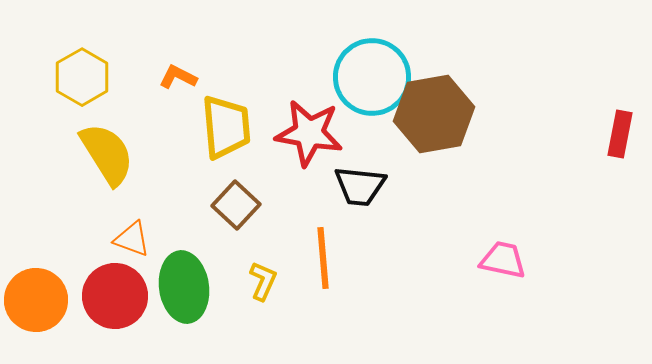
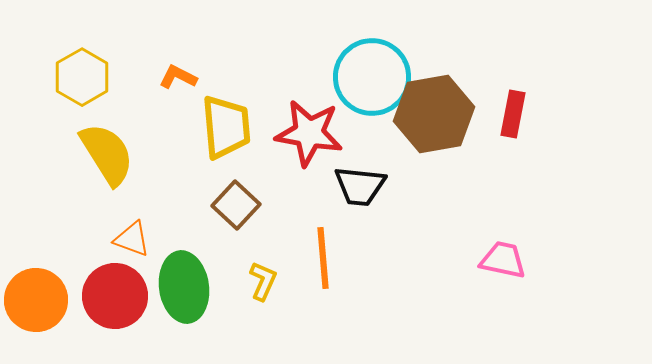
red rectangle: moved 107 px left, 20 px up
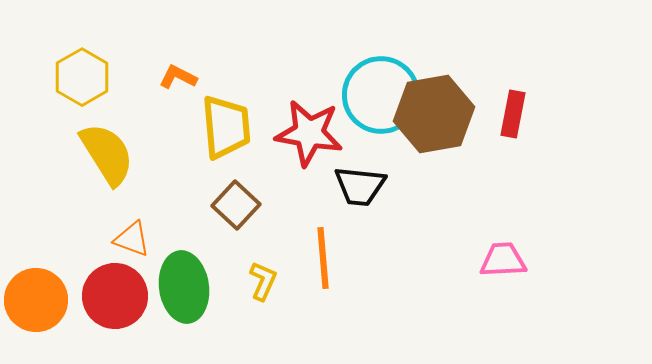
cyan circle: moved 9 px right, 18 px down
pink trapezoid: rotated 15 degrees counterclockwise
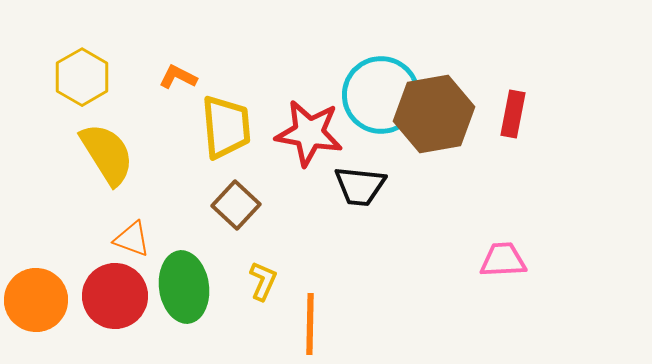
orange line: moved 13 px left, 66 px down; rotated 6 degrees clockwise
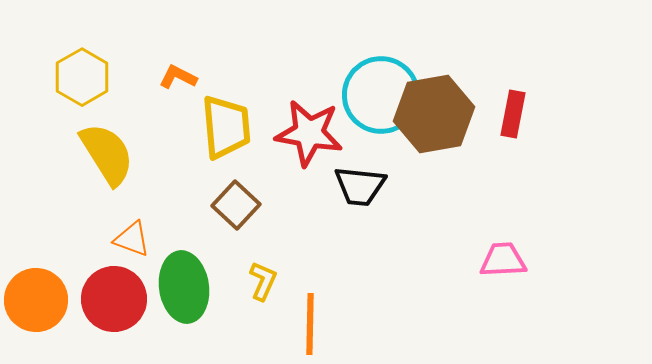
red circle: moved 1 px left, 3 px down
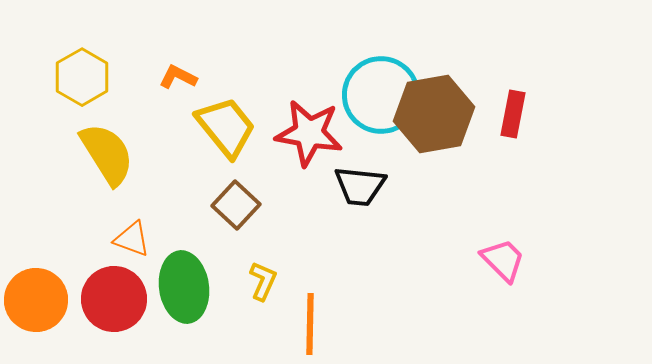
yellow trapezoid: rotated 34 degrees counterclockwise
pink trapezoid: rotated 48 degrees clockwise
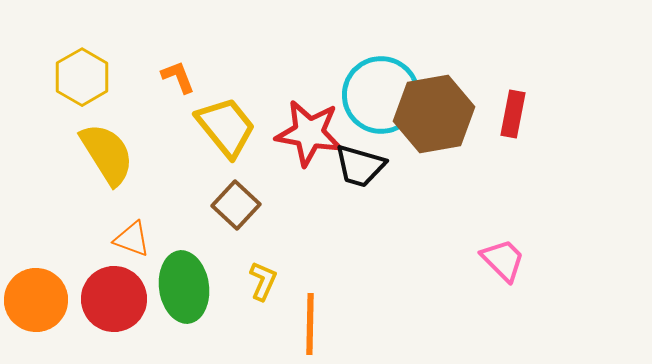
orange L-shape: rotated 42 degrees clockwise
black trapezoid: moved 20 px up; rotated 10 degrees clockwise
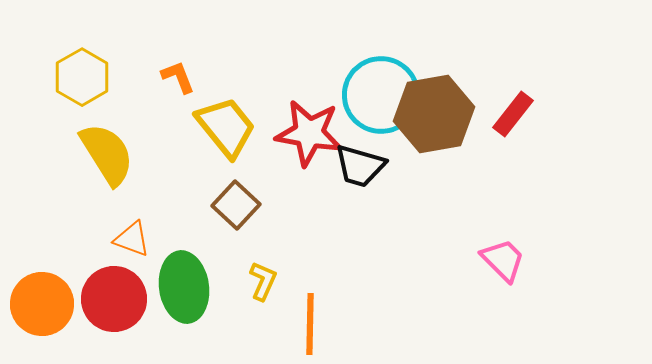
red rectangle: rotated 27 degrees clockwise
orange circle: moved 6 px right, 4 px down
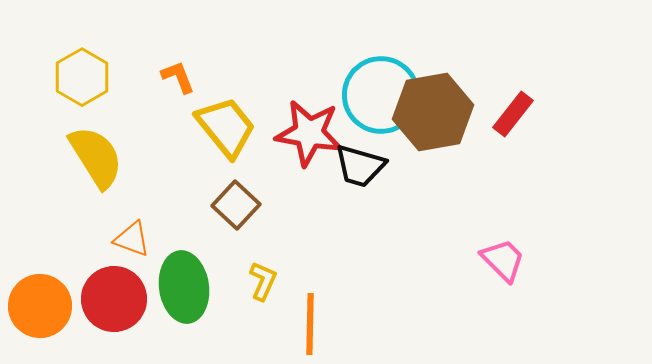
brown hexagon: moved 1 px left, 2 px up
yellow semicircle: moved 11 px left, 3 px down
orange circle: moved 2 px left, 2 px down
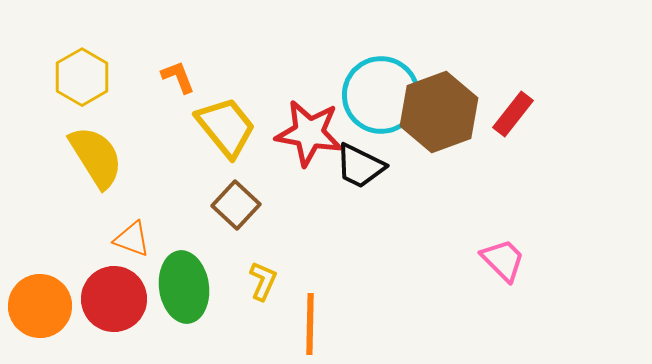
brown hexagon: moved 6 px right; rotated 10 degrees counterclockwise
black trapezoid: rotated 10 degrees clockwise
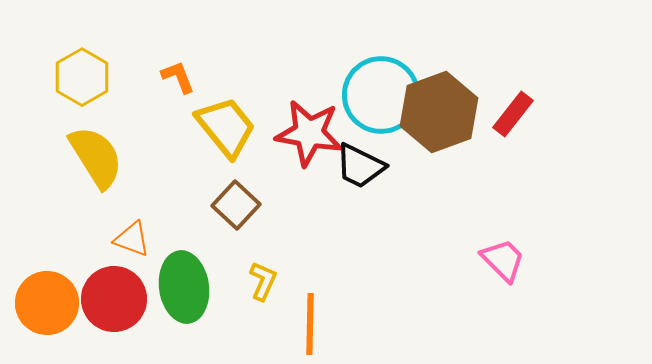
orange circle: moved 7 px right, 3 px up
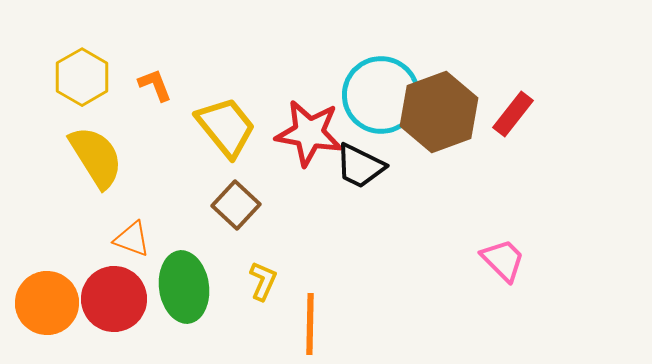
orange L-shape: moved 23 px left, 8 px down
